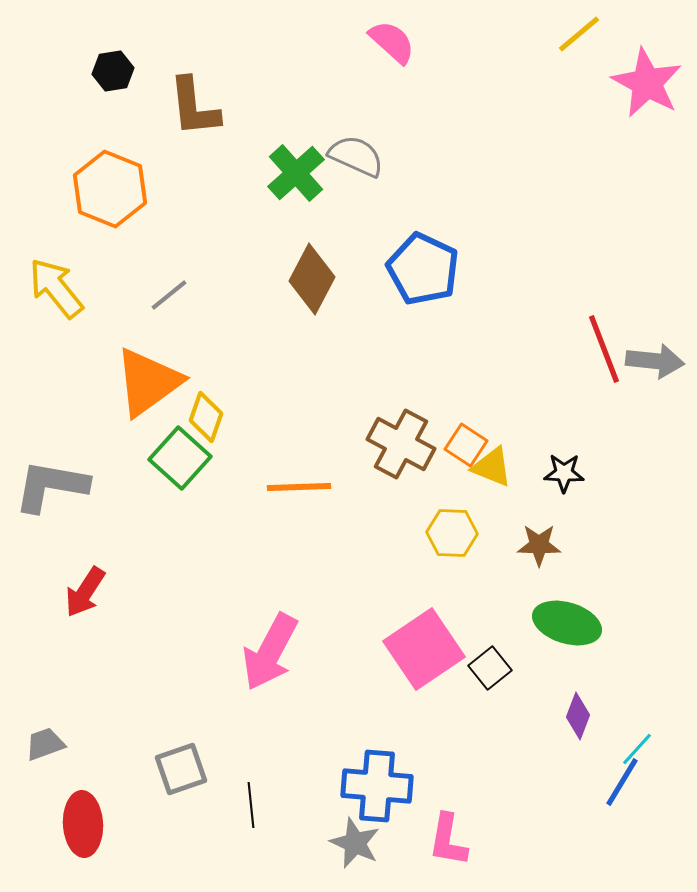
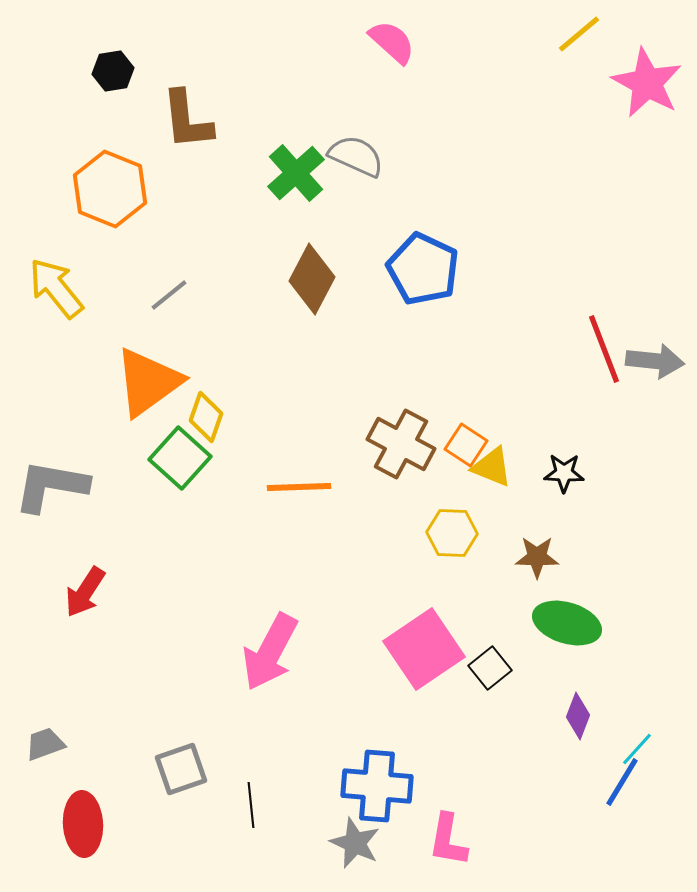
brown L-shape: moved 7 px left, 13 px down
brown star: moved 2 px left, 12 px down
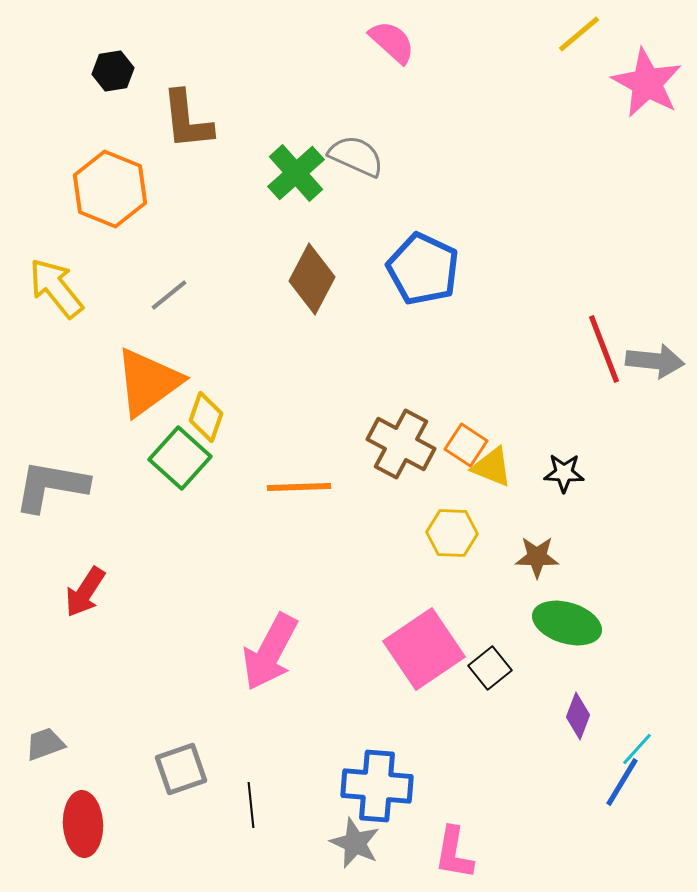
pink L-shape: moved 6 px right, 13 px down
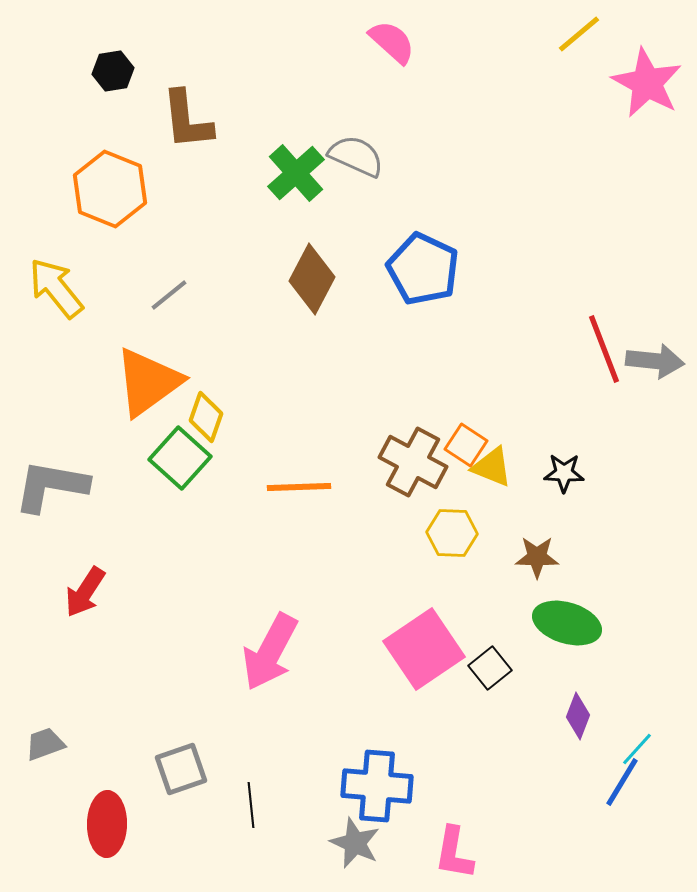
brown cross: moved 12 px right, 18 px down
red ellipse: moved 24 px right; rotated 4 degrees clockwise
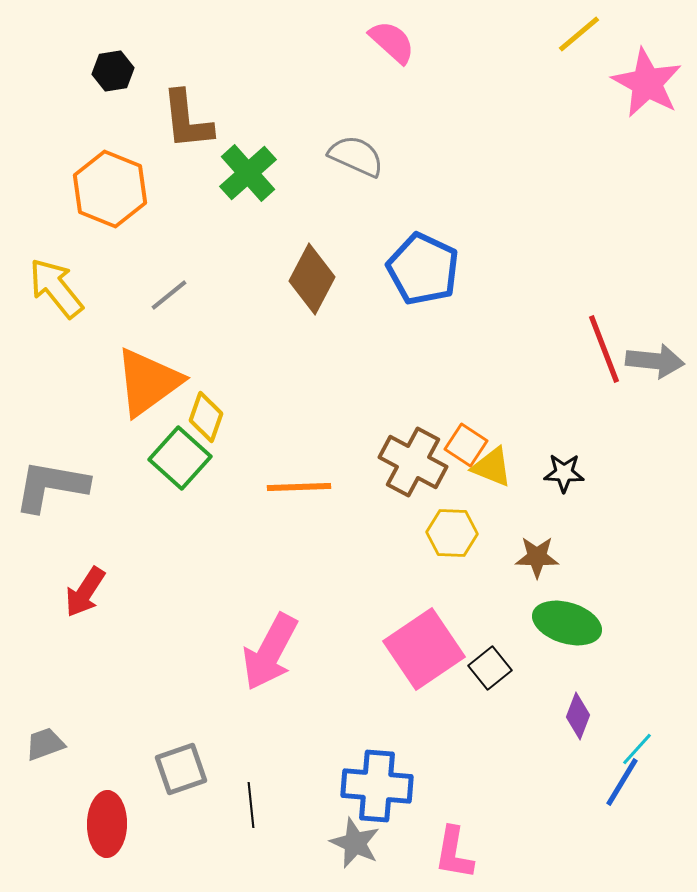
green cross: moved 48 px left
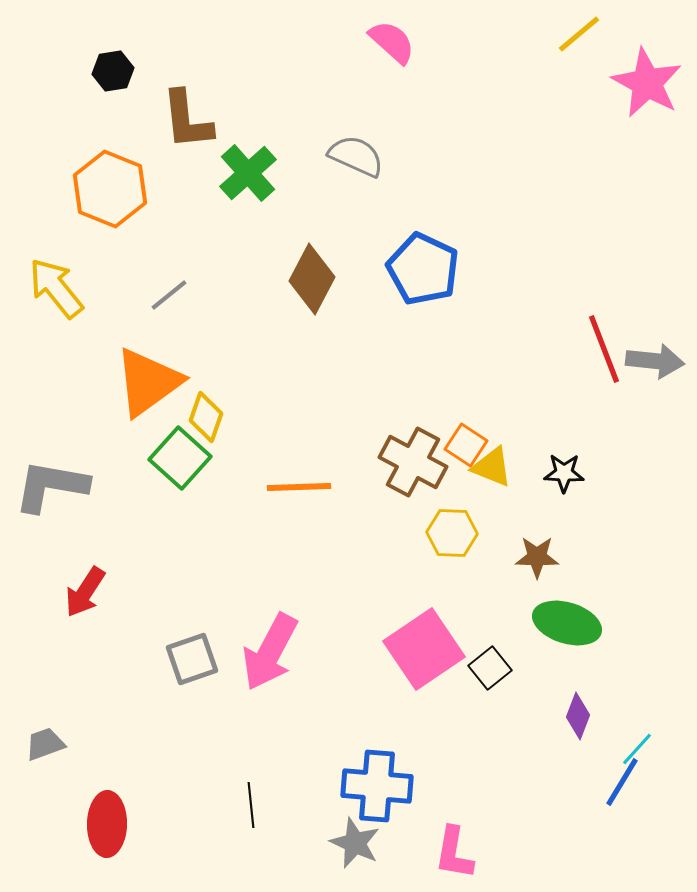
gray square: moved 11 px right, 110 px up
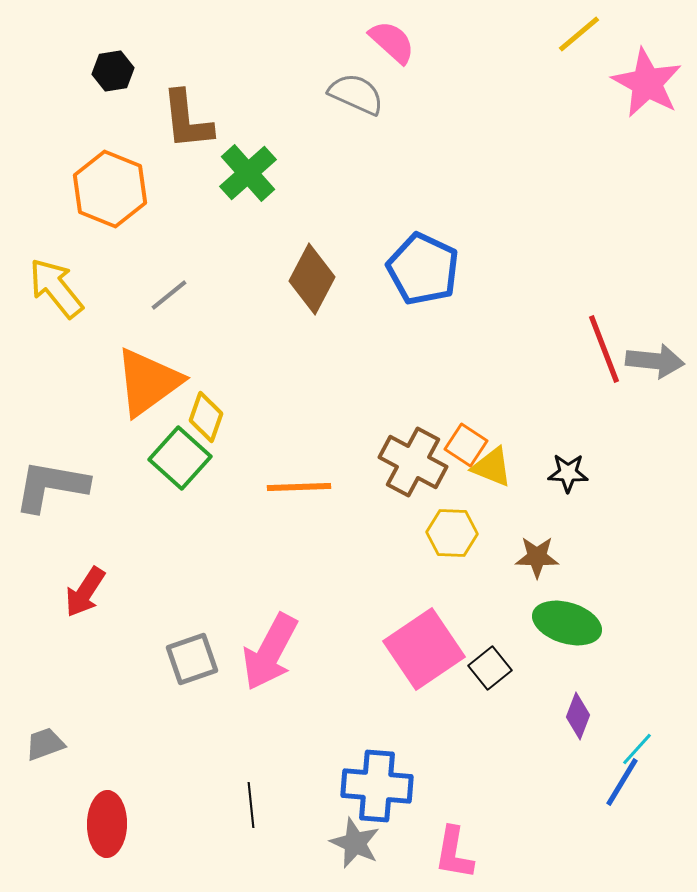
gray semicircle: moved 62 px up
black star: moved 4 px right
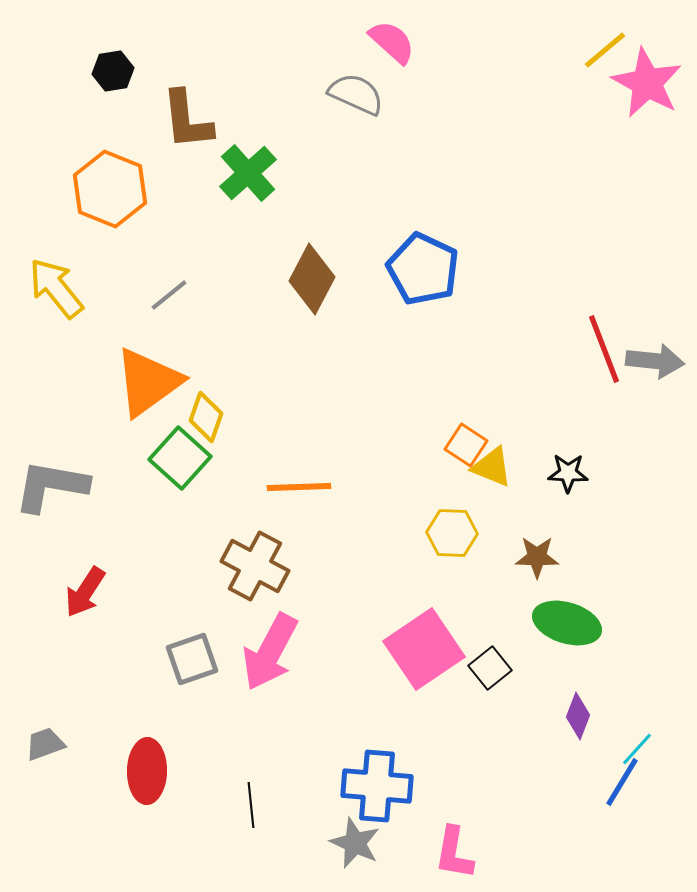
yellow line: moved 26 px right, 16 px down
brown cross: moved 158 px left, 104 px down
red ellipse: moved 40 px right, 53 px up
